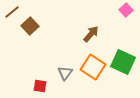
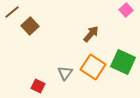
red square: moved 2 px left; rotated 16 degrees clockwise
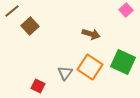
brown line: moved 1 px up
brown arrow: rotated 66 degrees clockwise
orange square: moved 3 px left
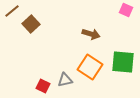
pink square: rotated 24 degrees counterclockwise
brown square: moved 1 px right, 2 px up
green square: rotated 20 degrees counterclockwise
gray triangle: moved 7 px down; rotated 42 degrees clockwise
red square: moved 5 px right
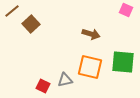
orange square: rotated 20 degrees counterclockwise
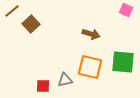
red square: rotated 24 degrees counterclockwise
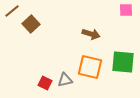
pink square: rotated 24 degrees counterclockwise
red square: moved 2 px right, 3 px up; rotated 24 degrees clockwise
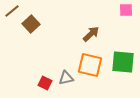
brown arrow: rotated 60 degrees counterclockwise
orange square: moved 2 px up
gray triangle: moved 1 px right, 2 px up
